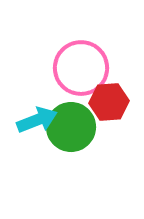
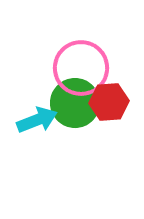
green circle: moved 4 px right, 24 px up
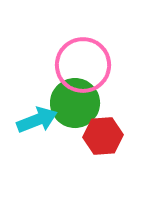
pink circle: moved 2 px right, 3 px up
red hexagon: moved 6 px left, 34 px down
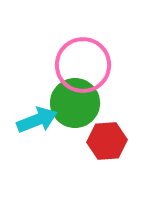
red hexagon: moved 4 px right, 5 px down
